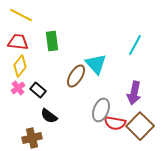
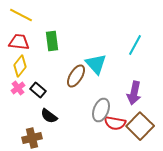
red trapezoid: moved 1 px right
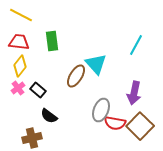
cyan line: moved 1 px right
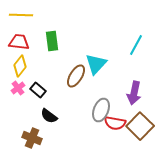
yellow line: rotated 25 degrees counterclockwise
cyan triangle: rotated 25 degrees clockwise
brown cross: rotated 36 degrees clockwise
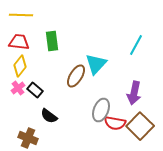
black rectangle: moved 3 px left
brown cross: moved 4 px left
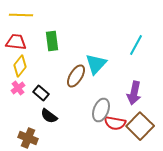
red trapezoid: moved 3 px left
black rectangle: moved 6 px right, 3 px down
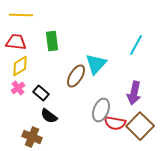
yellow diamond: rotated 20 degrees clockwise
brown cross: moved 4 px right, 1 px up
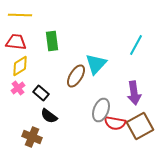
yellow line: moved 1 px left
purple arrow: rotated 20 degrees counterclockwise
brown square: rotated 16 degrees clockwise
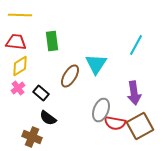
cyan triangle: rotated 10 degrees counterclockwise
brown ellipse: moved 6 px left
black semicircle: moved 1 px left, 2 px down
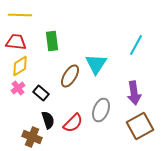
black semicircle: moved 2 px down; rotated 144 degrees counterclockwise
red semicircle: moved 42 px left; rotated 55 degrees counterclockwise
